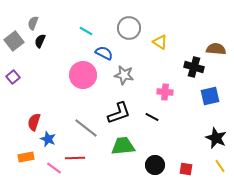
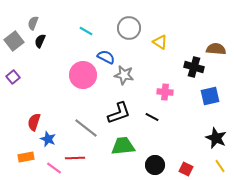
blue semicircle: moved 2 px right, 4 px down
red square: rotated 16 degrees clockwise
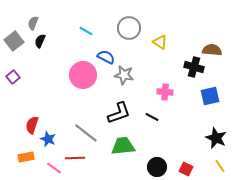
brown semicircle: moved 4 px left, 1 px down
red semicircle: moved 2 px left, 3 px down
gray line: moved 5 px down
black circle: moved 2 px right, 2 px down
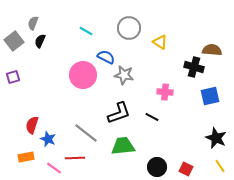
purple square: rotated 24 degrees clockwise
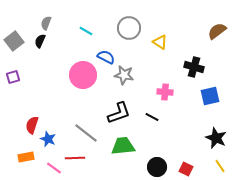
gray semicircle: moved 13 px right
brown semicircle: moved 5 px right, 19 px up; rotated 42 degrees counterclockwise
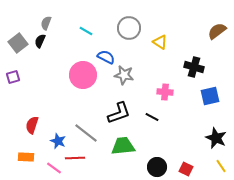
gray square: moved 4 px right, 2 px down
blue star: moved 10 px right, 2 px down
orange rectangle: rotated 14 degrees clockwise
yellow line: moved 1 px right
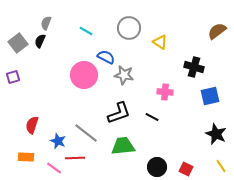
pink circle: moved 1 px right
black star: moved 4 px up
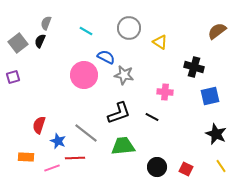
red semicircle: moved 7 px right
pink line: moved 2 px left; rotated 56 degrees counterclockwise
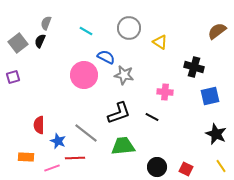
red semicircle: rotated 18 degrees counterclockwise
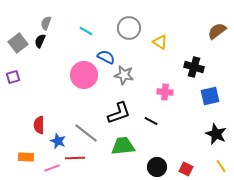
black line: moved 1 px left, 4 px down
